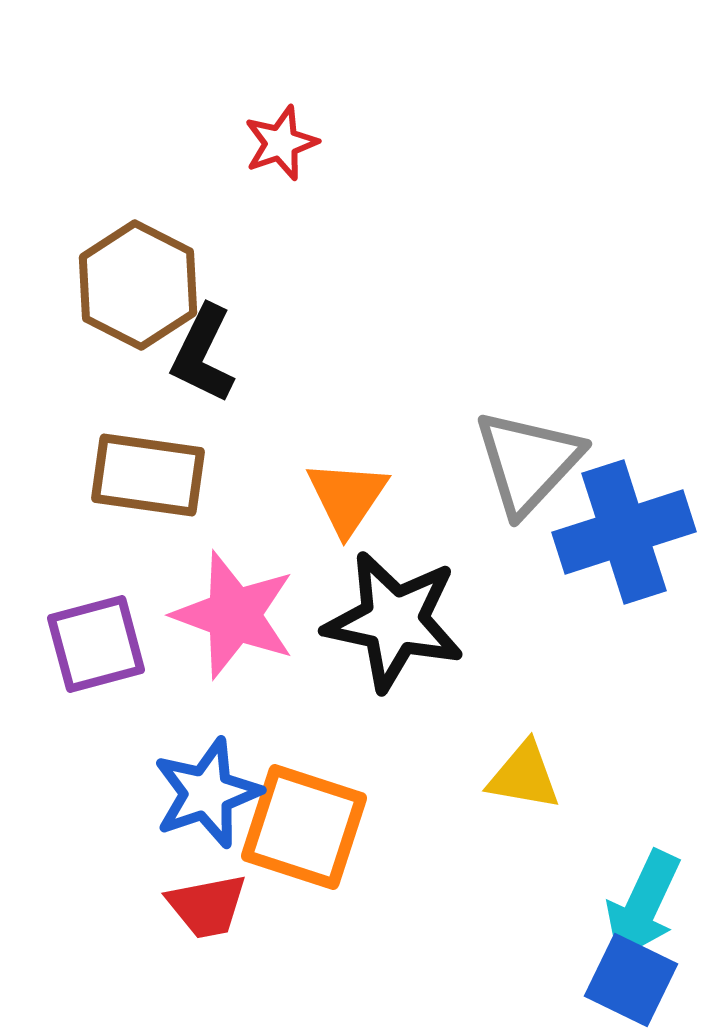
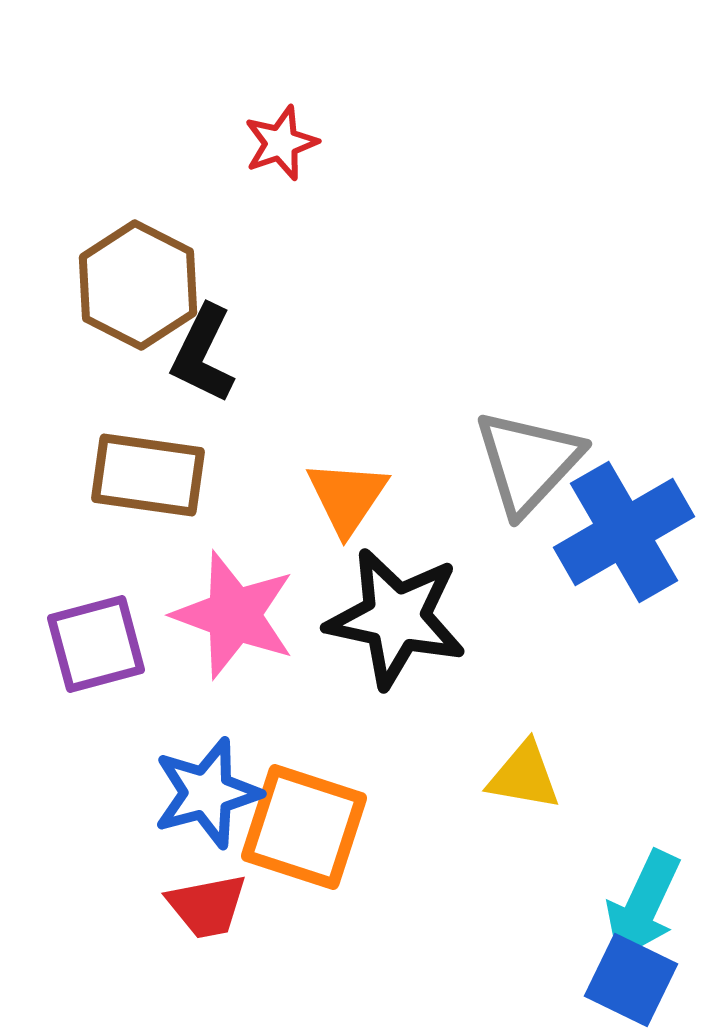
blue cross: rotated 12 degrees counterclockwise
black star: moved 2 px right, 3 px up
blue star: rotated 4 degrees clockwise
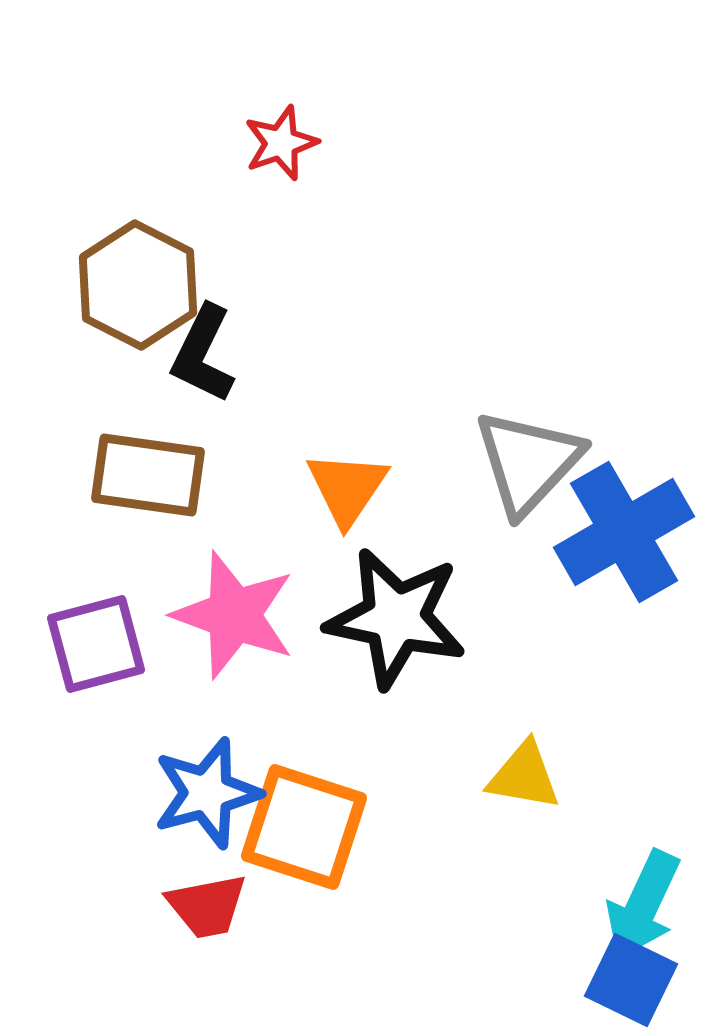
orange triangle: moved 9 px up
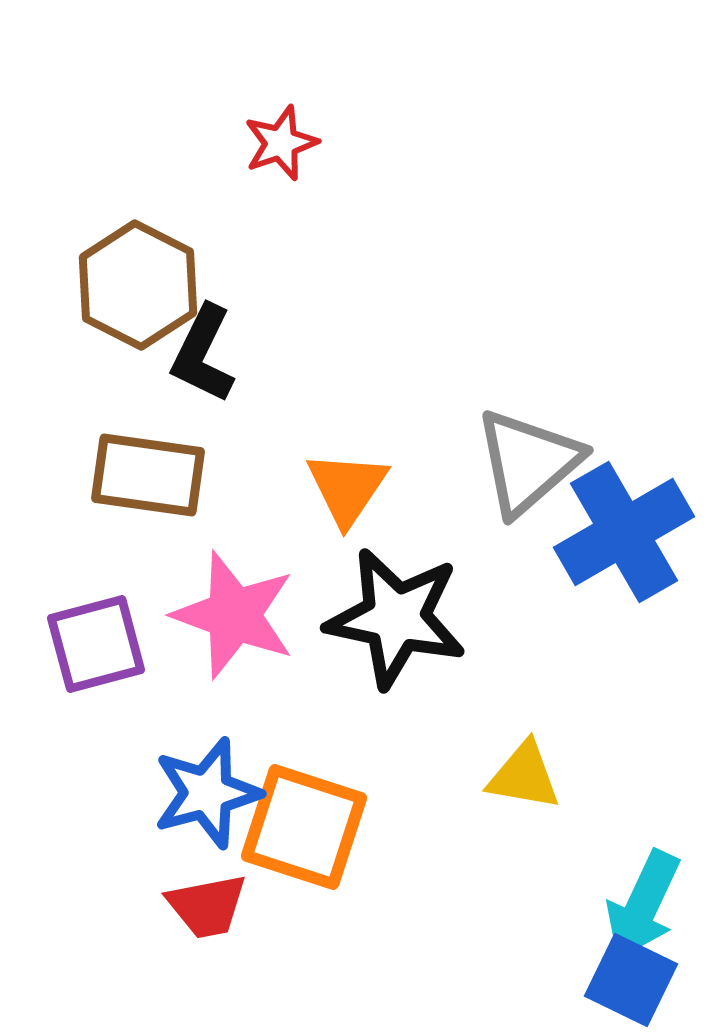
gray triangle: rotated 6 degrees clockwise
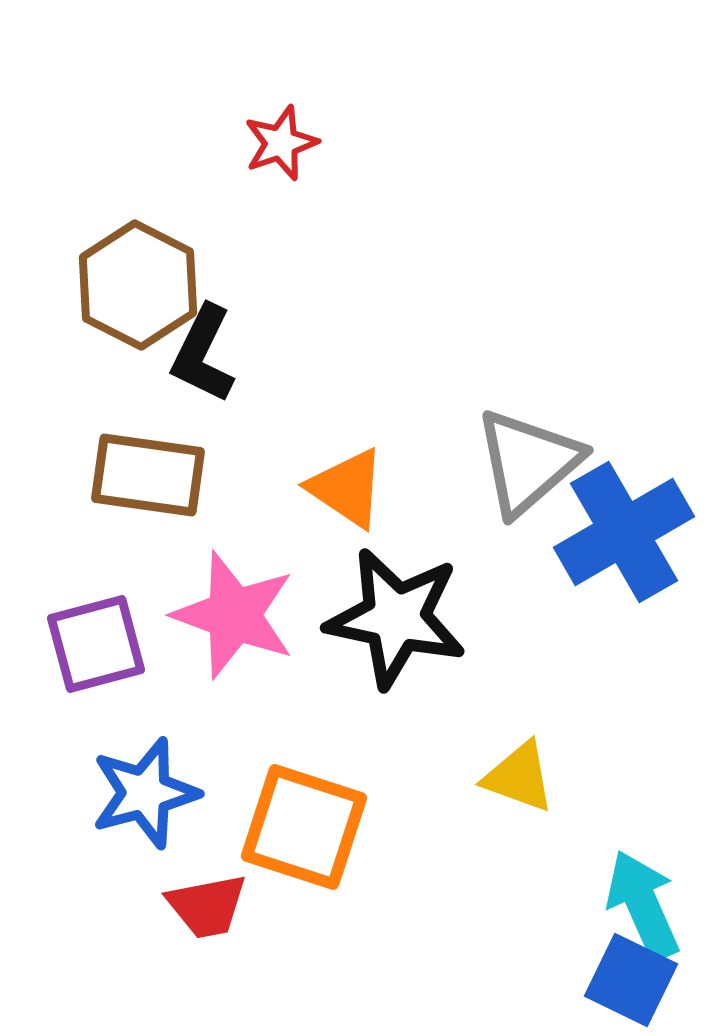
orange triangle: rotated 30 degrees counterclockwise
yellow triangle: moved 5 px left, 1 px down; rotated 10 degrees clockwise
blue star: moved 62 px left
cyan arrow: rotated 131 degrees clockwise
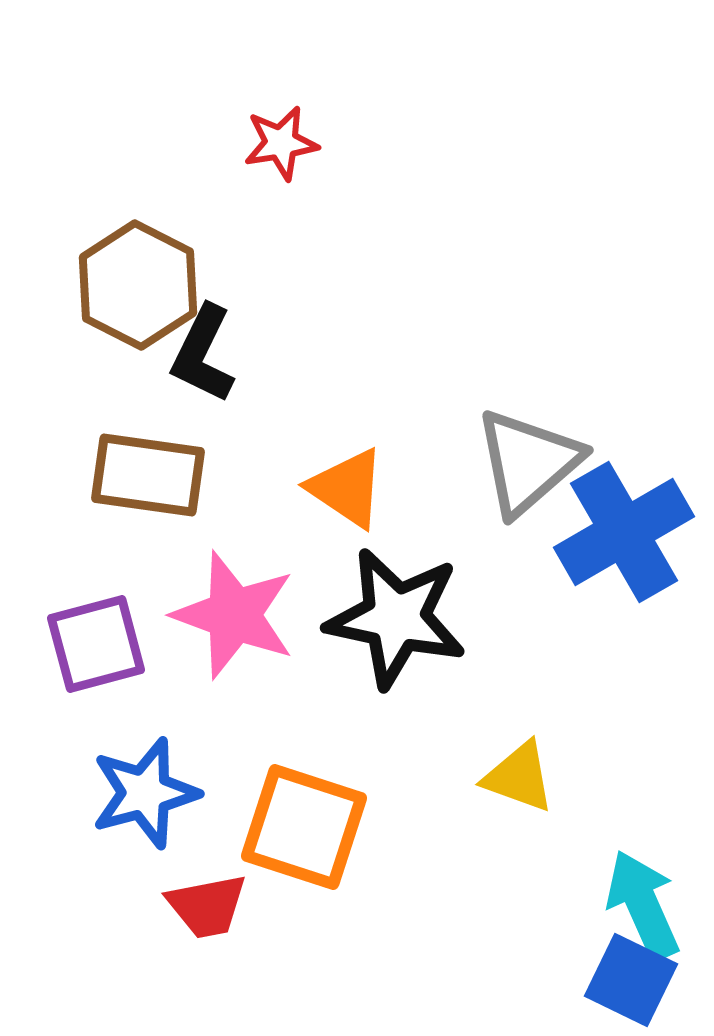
red star: rotated 10 degrees clockwise
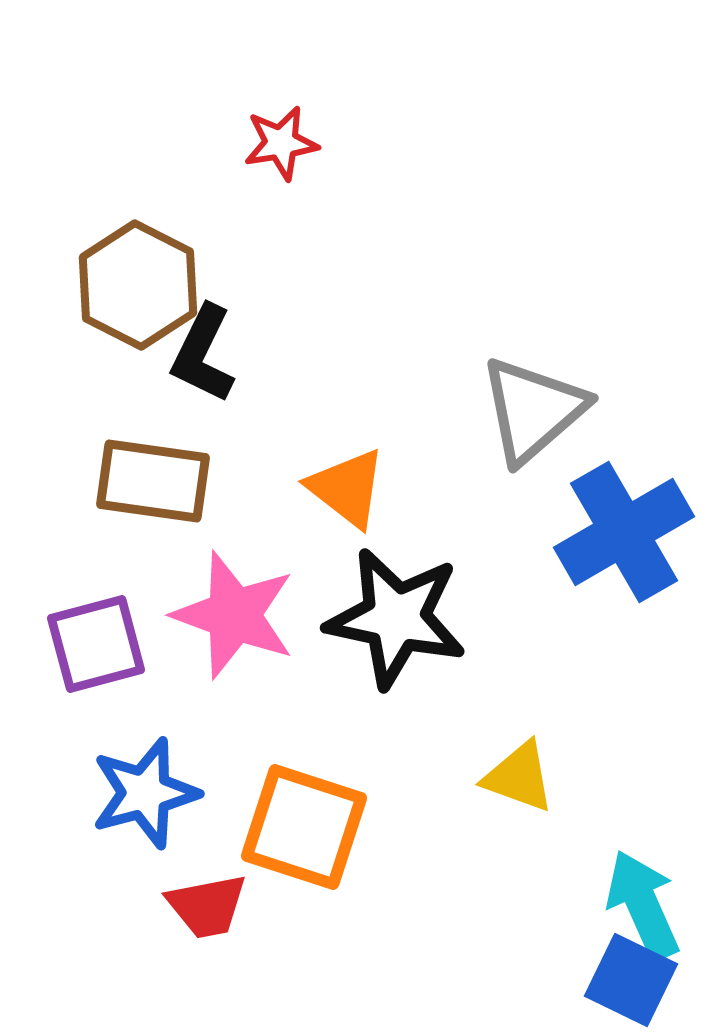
gray triangle: moved 5 px right, 52 px up
brown rectangle: moved 5 px right, 6 px down
orange triangle: rotated 4 degrees clockwise
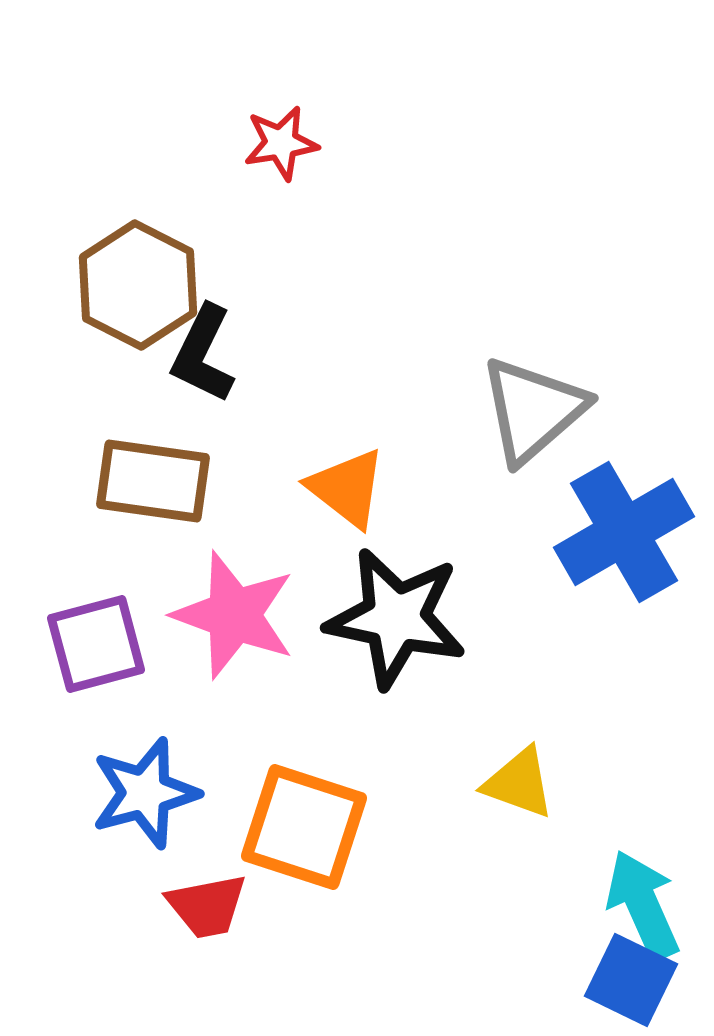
yellow triangle: moved 6 px down
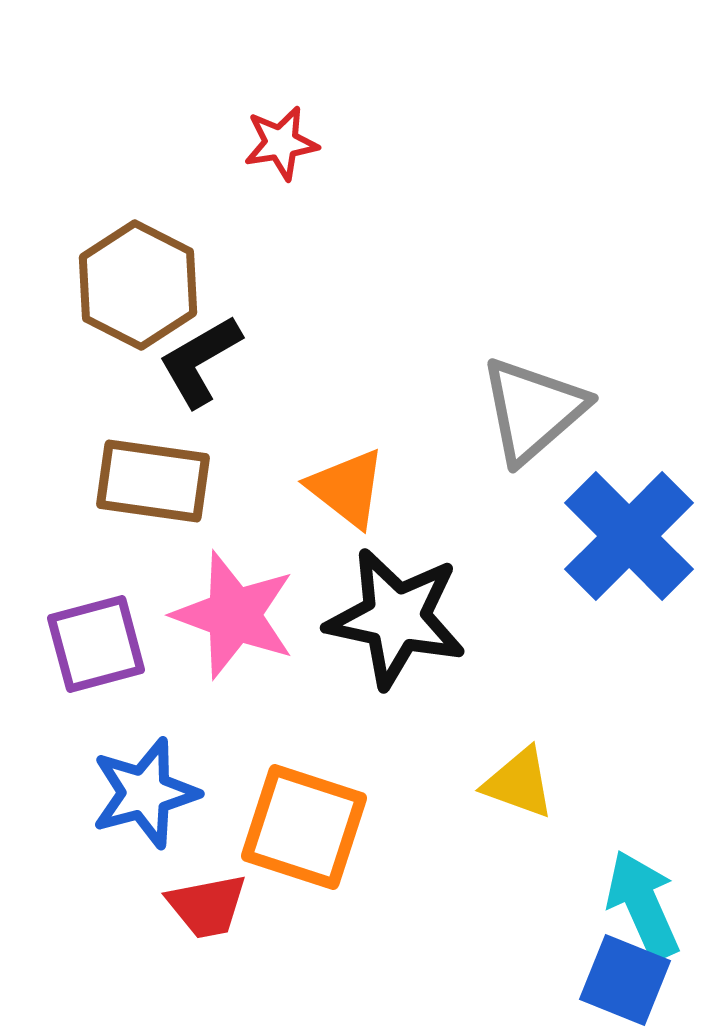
black L-shape: moved 3 px left, 7 px down; rotated 34 degrees clockwise
blue cross: moved 5 px right, 4 px down; rotated 15 degrees counterclockwise
blue square: moved 6 px left; rotated 4 degrees counterclockwise
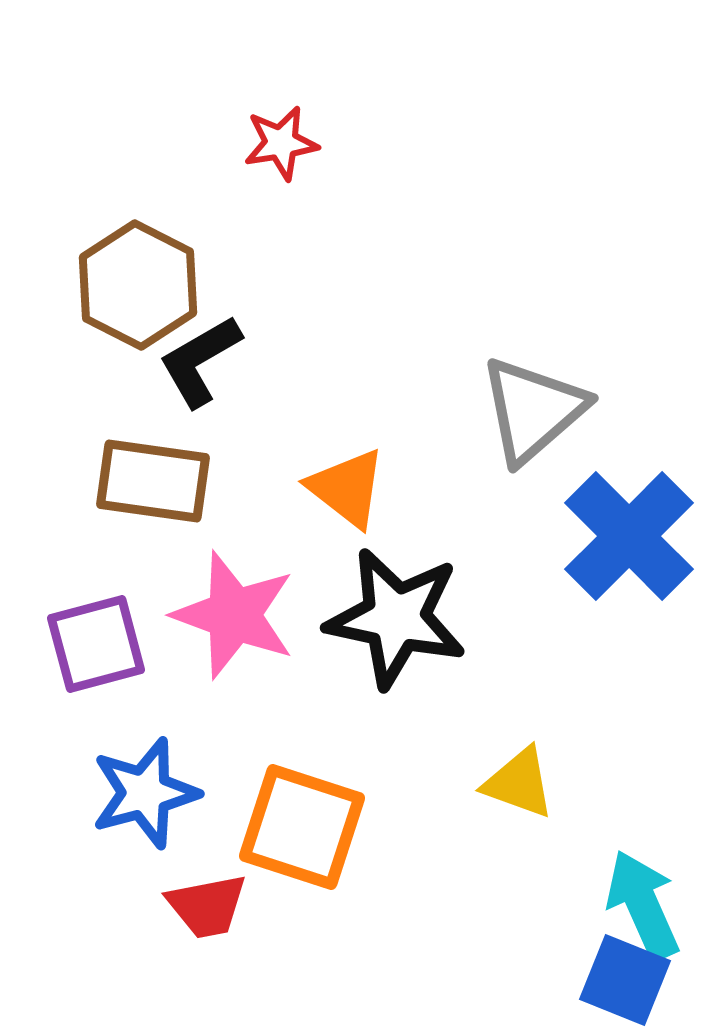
orange square: moved 2 px left
